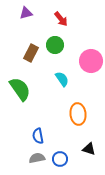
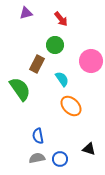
brown rectangle: moved 6 px right, 11 px down
orange ellipse: moved 7 px left, 8 px up; rotated 40 degrees counterclockwise
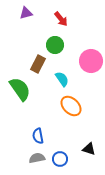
brown rectangle: moved 1 px right
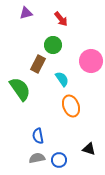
green circle: moved 2 px left
orange ellipse: rotated 25 degrees clockwise
blue circle: moved 1 px left, 1 px down
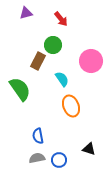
brown rectangle: moved 3 px up
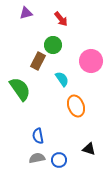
orange ellipse: moved 5 px right
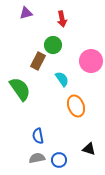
red arrow: moved 1 px right; rotated 28 degrees clockwise
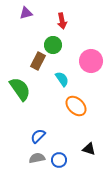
red arrow: moved 2 px down
orange ellipse: rotated 25 degrees counterclockwise
blue semicircle: rotated 56 degrees clockwise
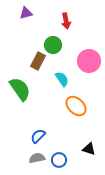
red arrow: moved 4 px right
pink circle: moved 2 px left
